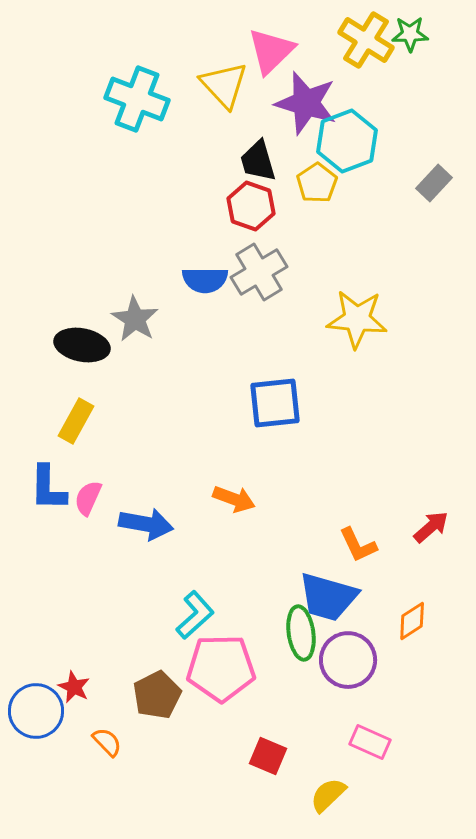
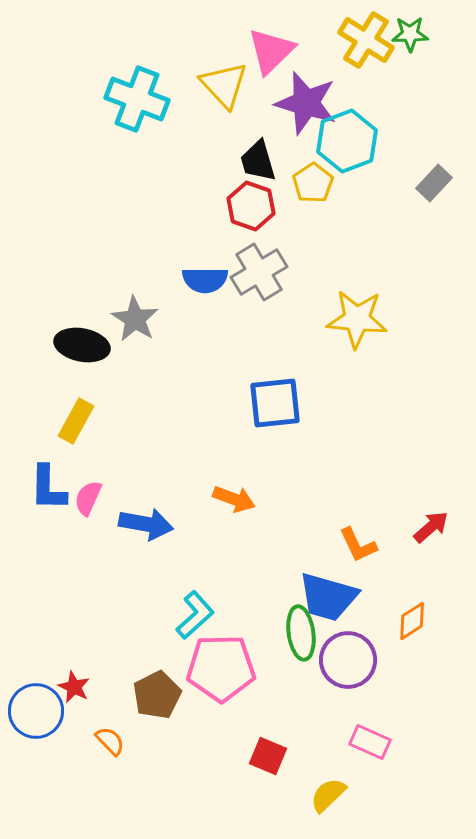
yellow pentagon: moved 4 px left
orange semicircle: moved 3 px right, 1 px up
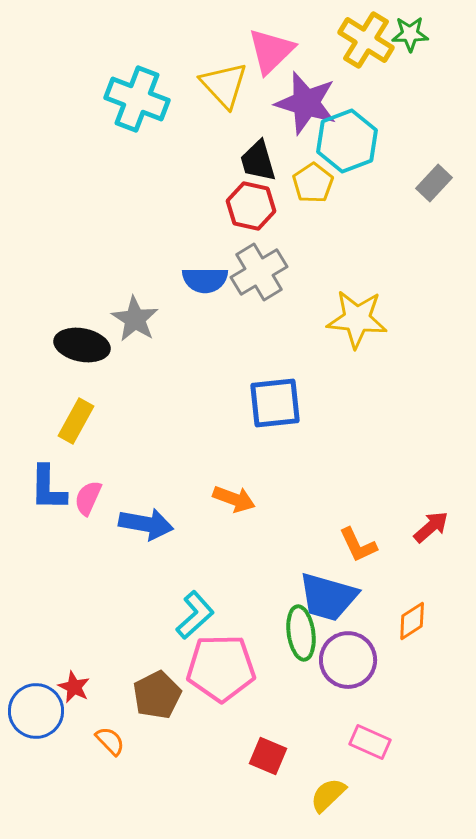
red hexagon: rotated 6 degrees counterclockwise
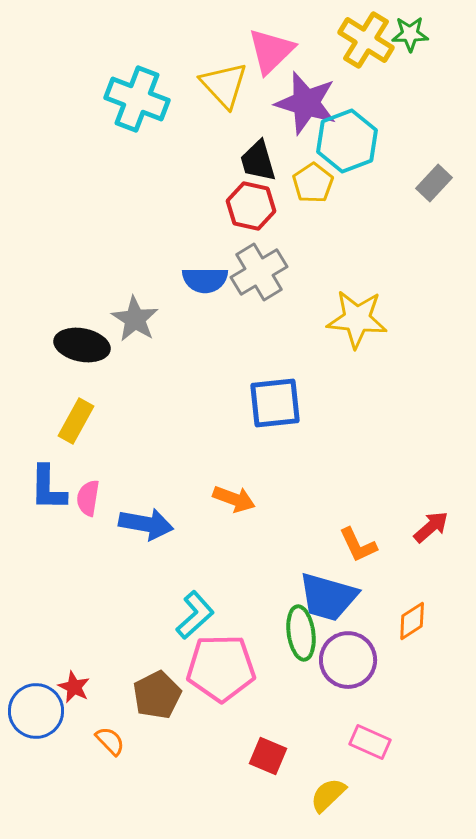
pink semicircle: rotated 15 degrees counterclockwise
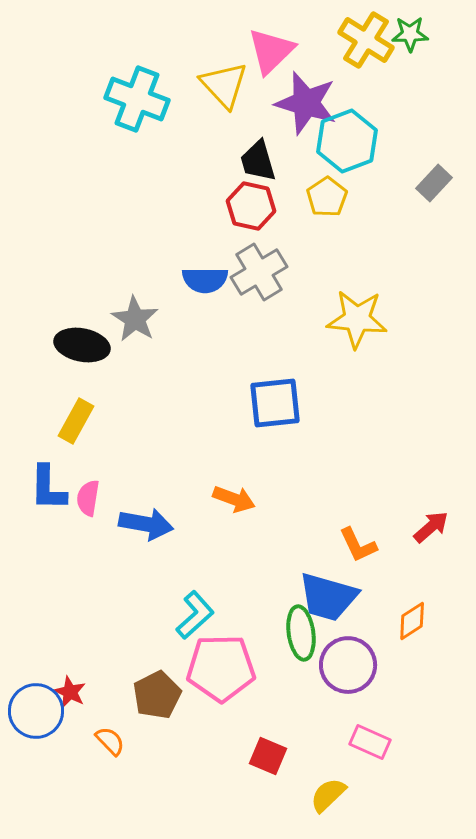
yellow pentagon: moved 14 px right, 14 px down
purple circle: moved 5 px down
red star: moved 4 px left, 5 px down
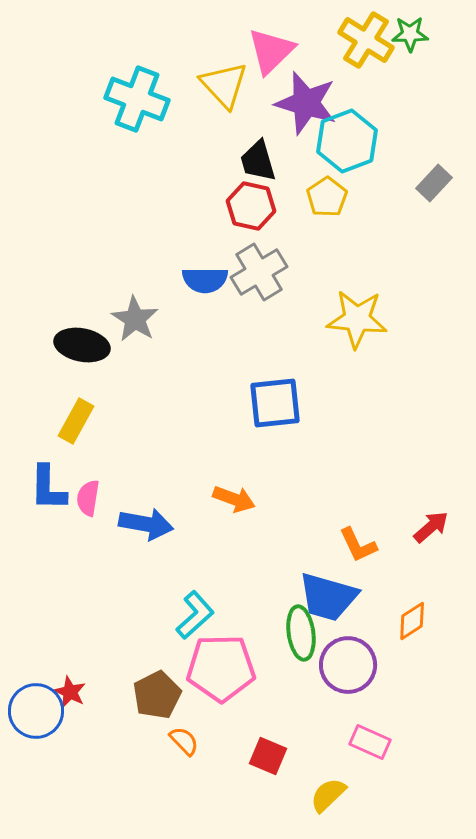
orange semicircle: moved 74 px right
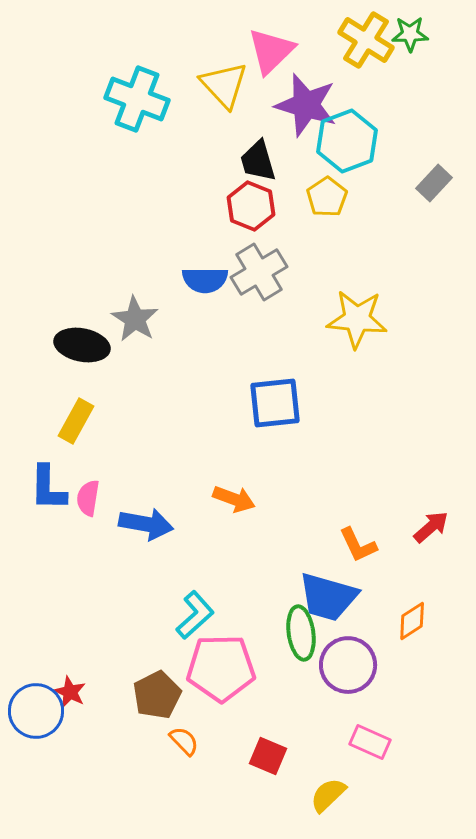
purple star: moved 2 px down
red hexagon: rotated 9 degrees clockwise
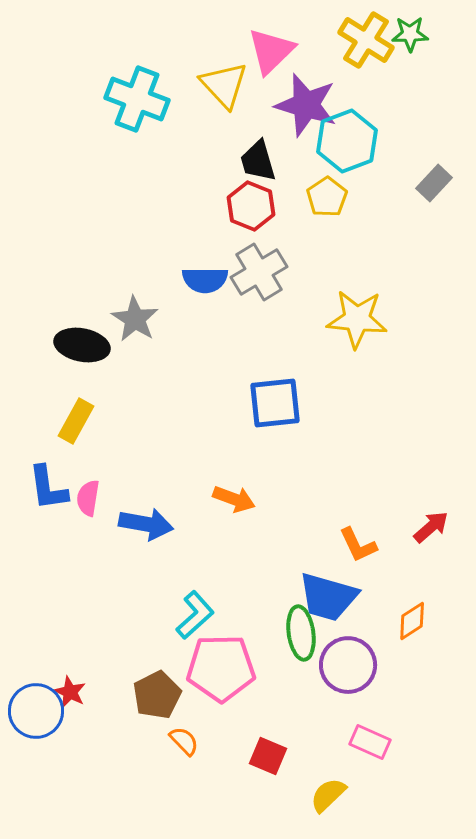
blue L-shape: rotated 9 degrees counterclockwise
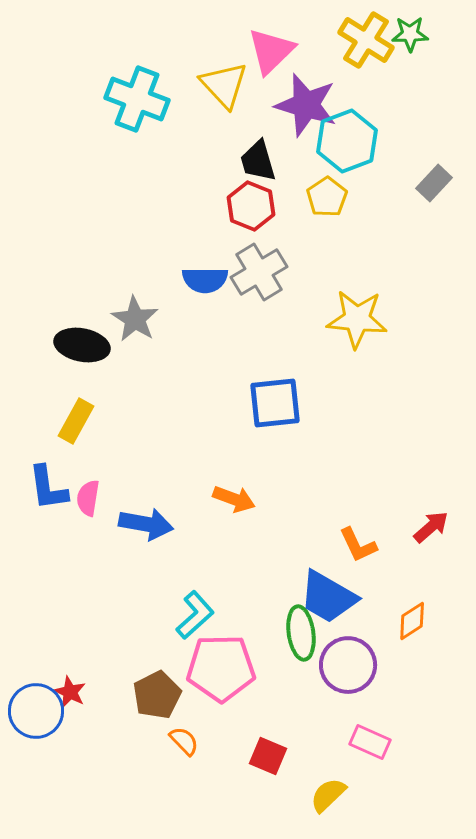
blue trapezoid: rotated 14 degrees clockwise
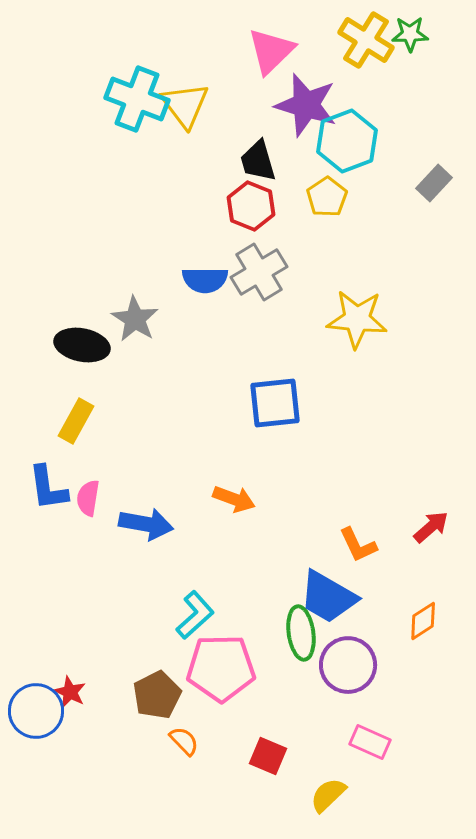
yellow triangle: moved 39 px left, 20 px down; rotated 6 degrees clockwise
orange diamond: moved 11 px right
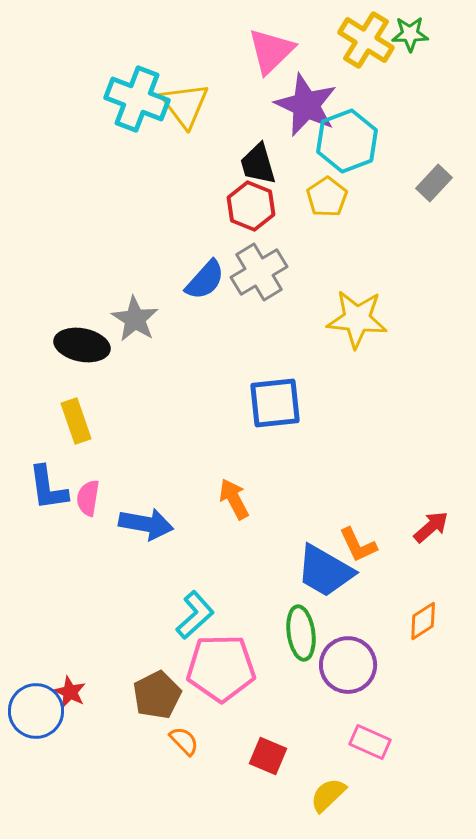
purple star: rotated 8 degrees clockwise
black trapezoid: moved 3 px down
blue semicircle: rotated 48 degrees counterclockwise
yellow rectangle: rotated 48 degrees counterclockwise
orange arrow: rotated 138 degrees counterclockwise
blue trapezoid: moved 3 px left, 26 px up
